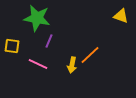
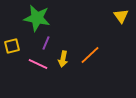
yellow triangle: rotated 35 degrees clockwise
purple line: moved 3 px left, 2 px down
yellow square: rotated 21 degrees counterclockwise
yellow arrow: moved 9 px left, 6 px up
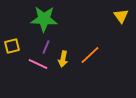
green star: moved 7 px right, 1 px down; rotated 8 degrees counterclockwise
purple line: moved 4 px down
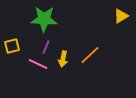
yellow triangle: rotated 35 degrees clockwise
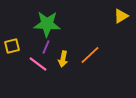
green star: moved 3 px right, 5 px down
pink line: rotated 12 degrees clockwise
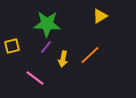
yellow triangle: moved 21 px left
purple line: rotated 16 degrees clockwise
pink line: moved 3 px left, 14 px down
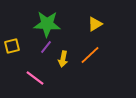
yellow triangle: moved 5 px left, 8 px down
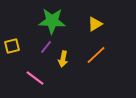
green star: moved 5 px right, 3 px up
orange line: moved 6 px right
